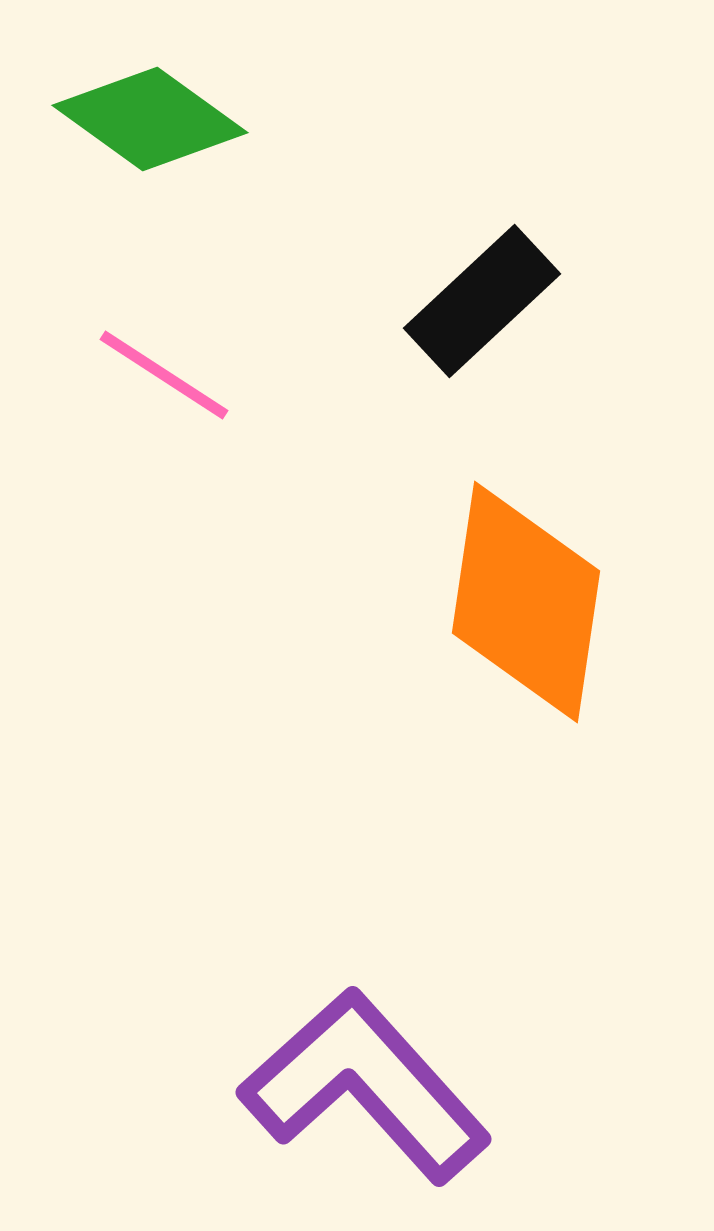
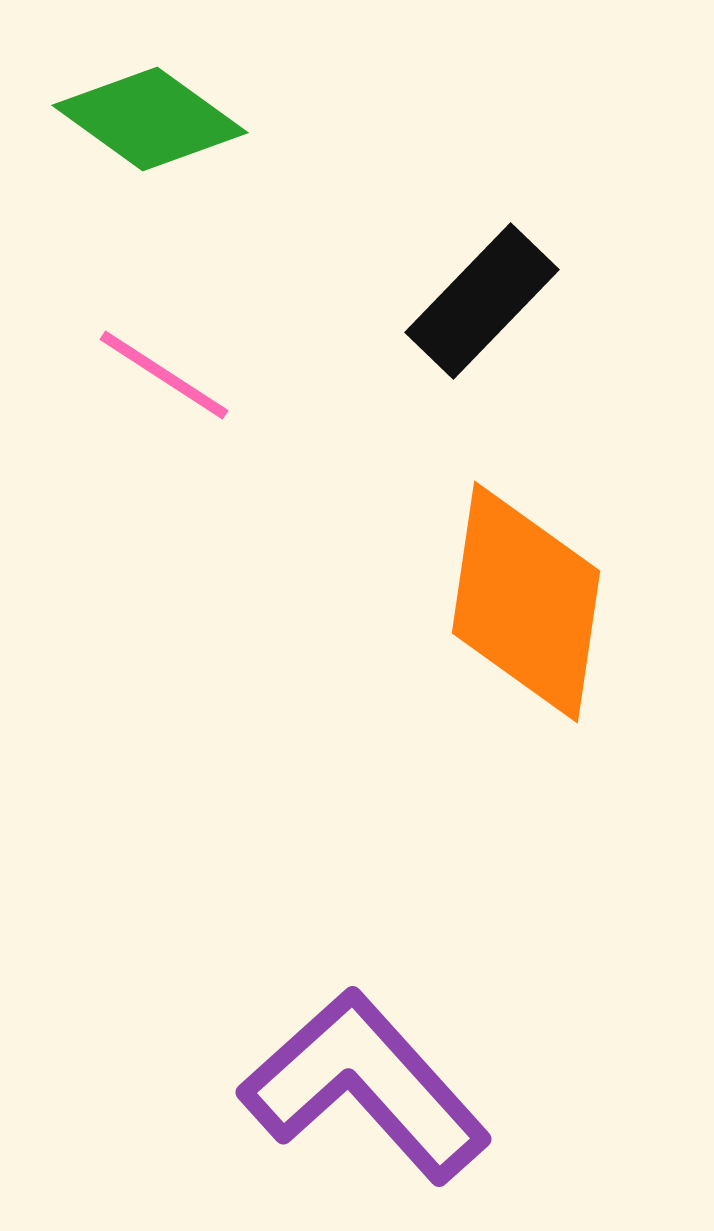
black rectangle: rotated 3 degrees counterclockwise
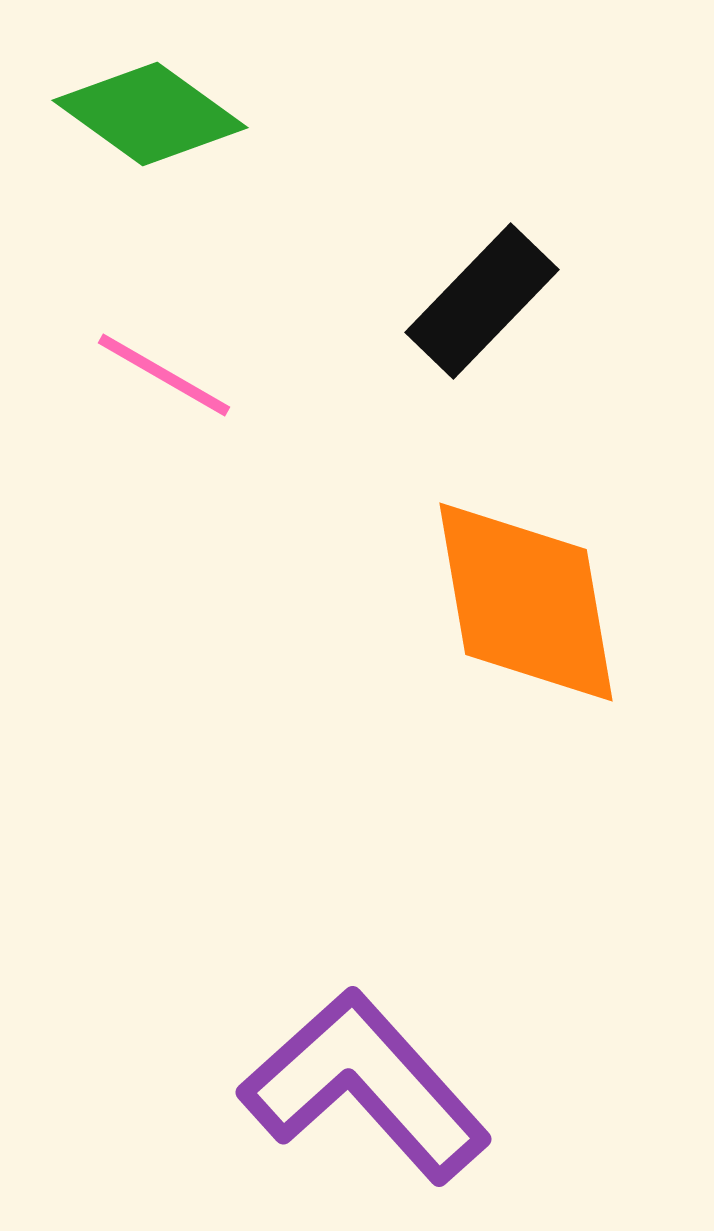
green diamond: moved 5 px up
pink line: rotated 3 degrees counterclockwise
orange diamond: rotated 18 degrees counterclockwise
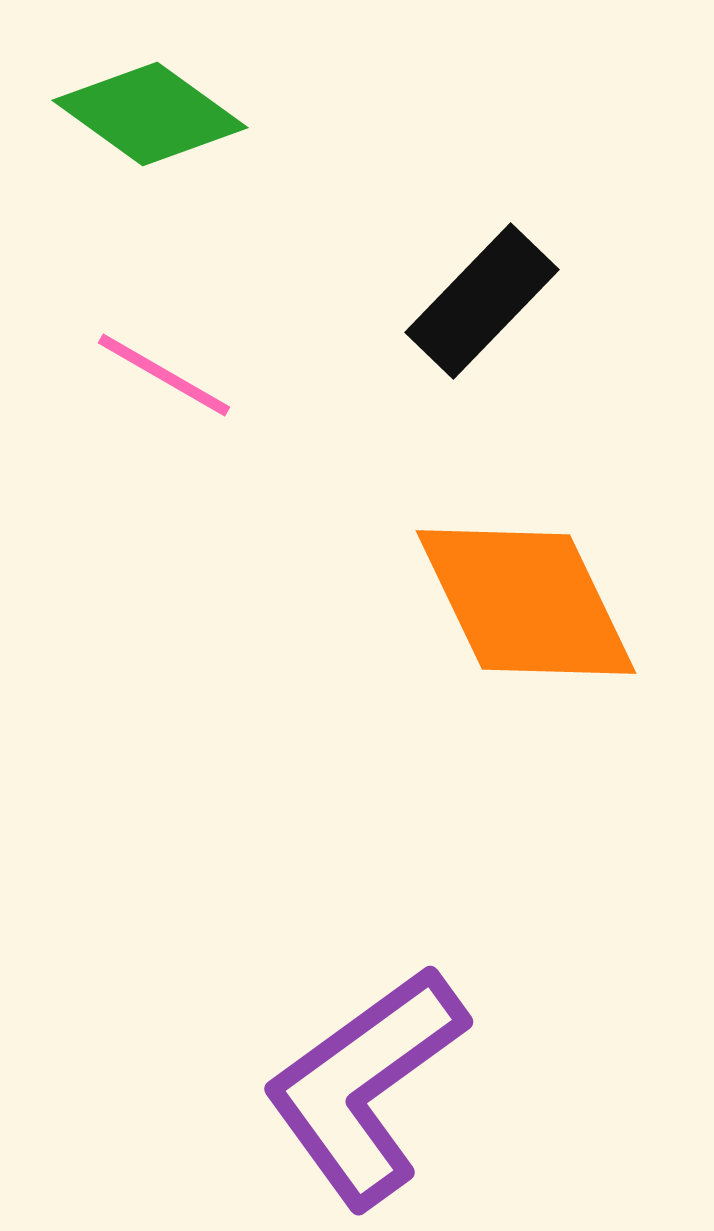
orange diamond: rotated 16 degrees counterclockwise
purple L-shape: rotated 84 degrees counterclockwise
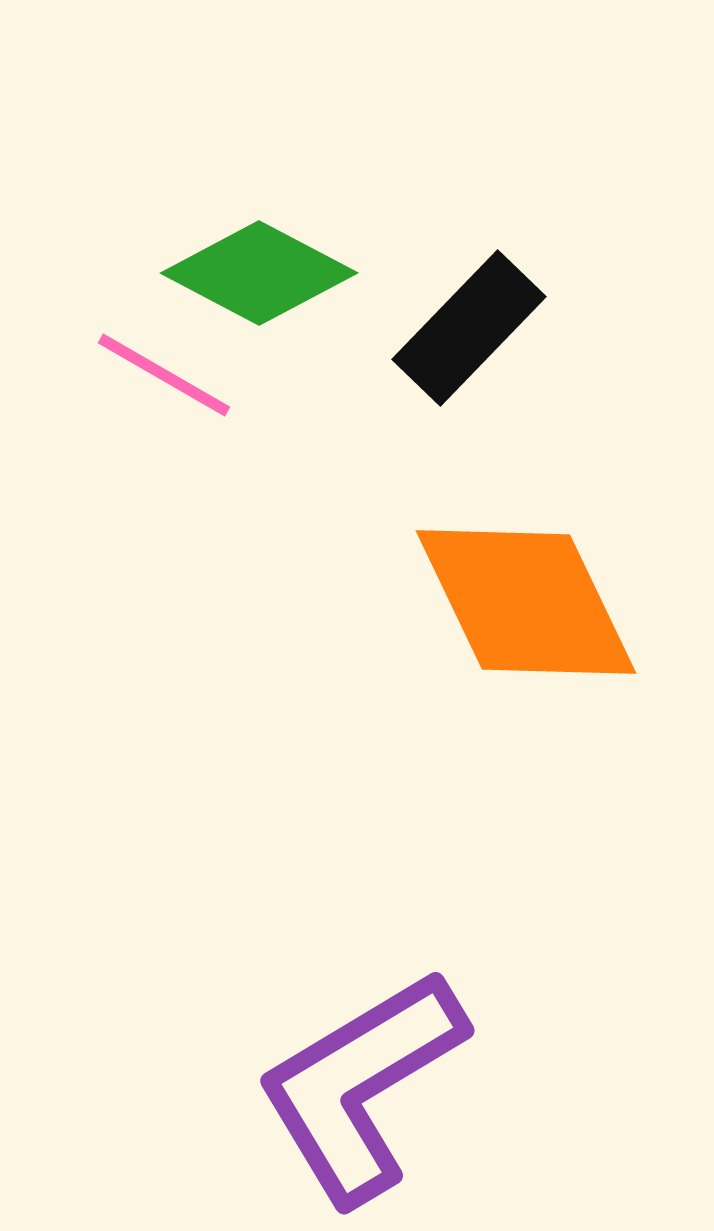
green diamond: moved 109 px right, 159 px down; rotated 8 degrees counterclockwise
black rectangle: moved 13 px left, 27 px down
purple L-shape: moved 4 px left; rotated 5 degrees clockwise
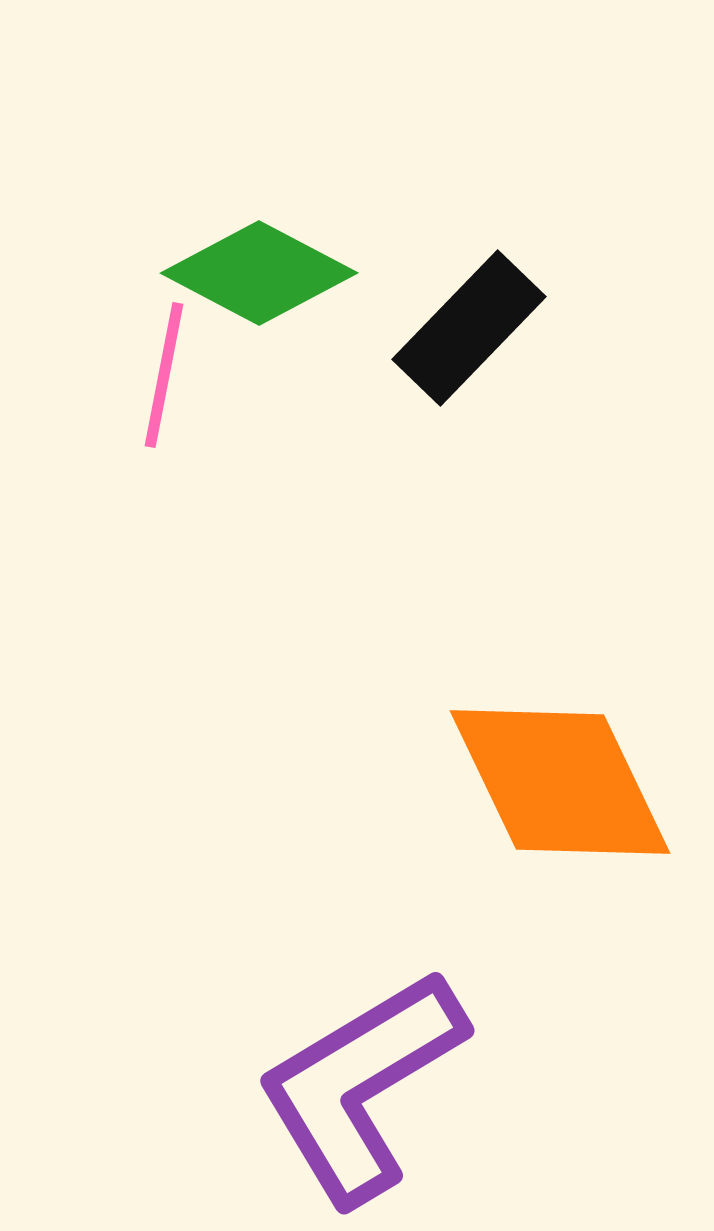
pink line: rotated 71 degrees clockwise
orange diamond: moved 34 px right, 180 px down
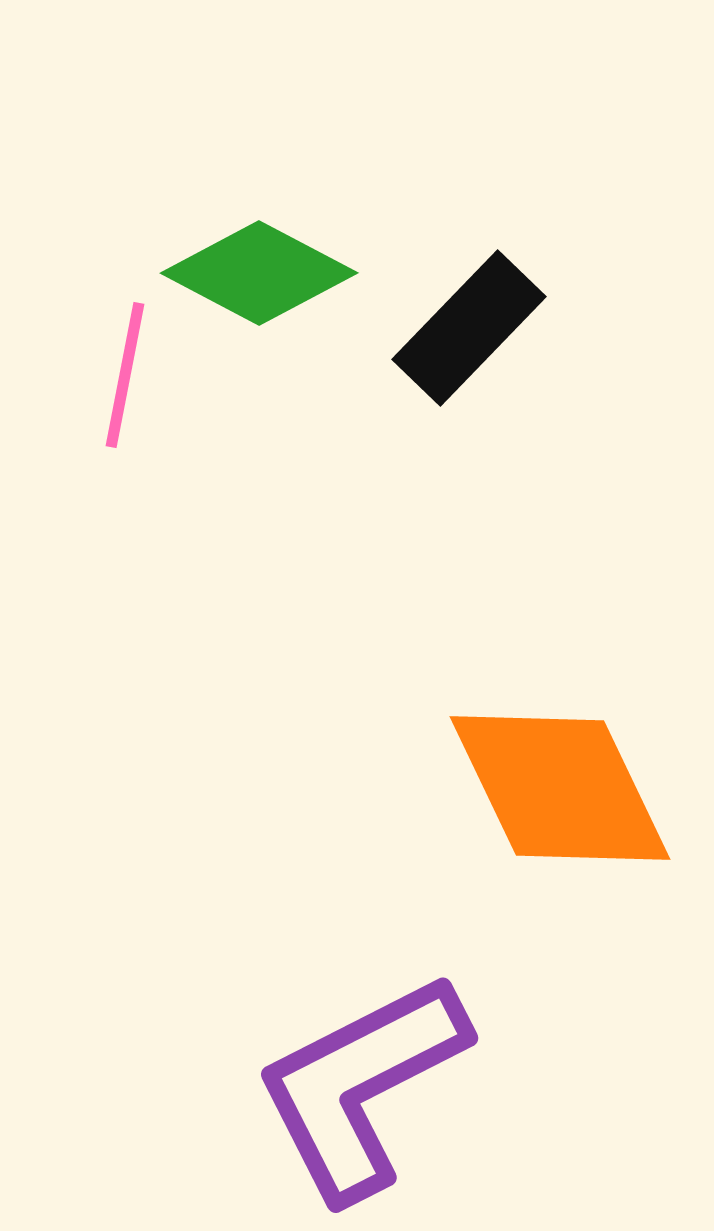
pink line: moved 39 px left
orange diamond: moved 6 px down
purple L-shape: rotated 4 degrees clockwise
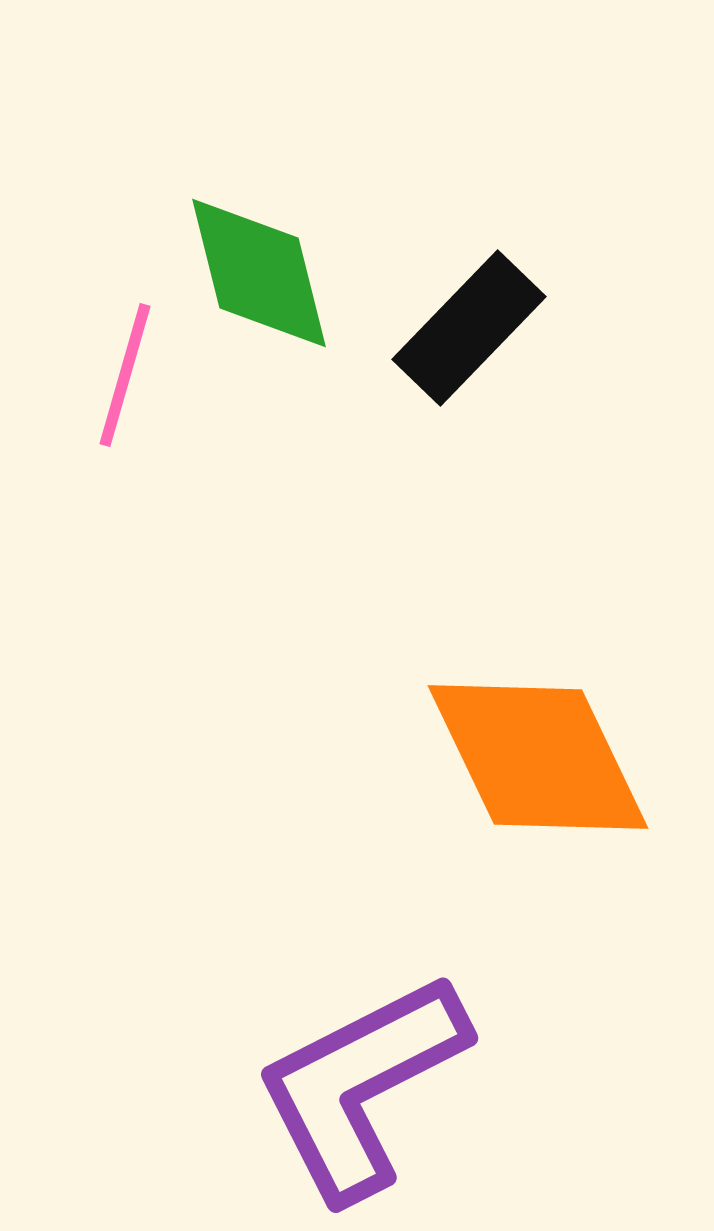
green diamond: rotated 48 degrees clockwise
pink line: rotated 5 degrees clockwise
orange diamond: moved 22 px left, 31 px up
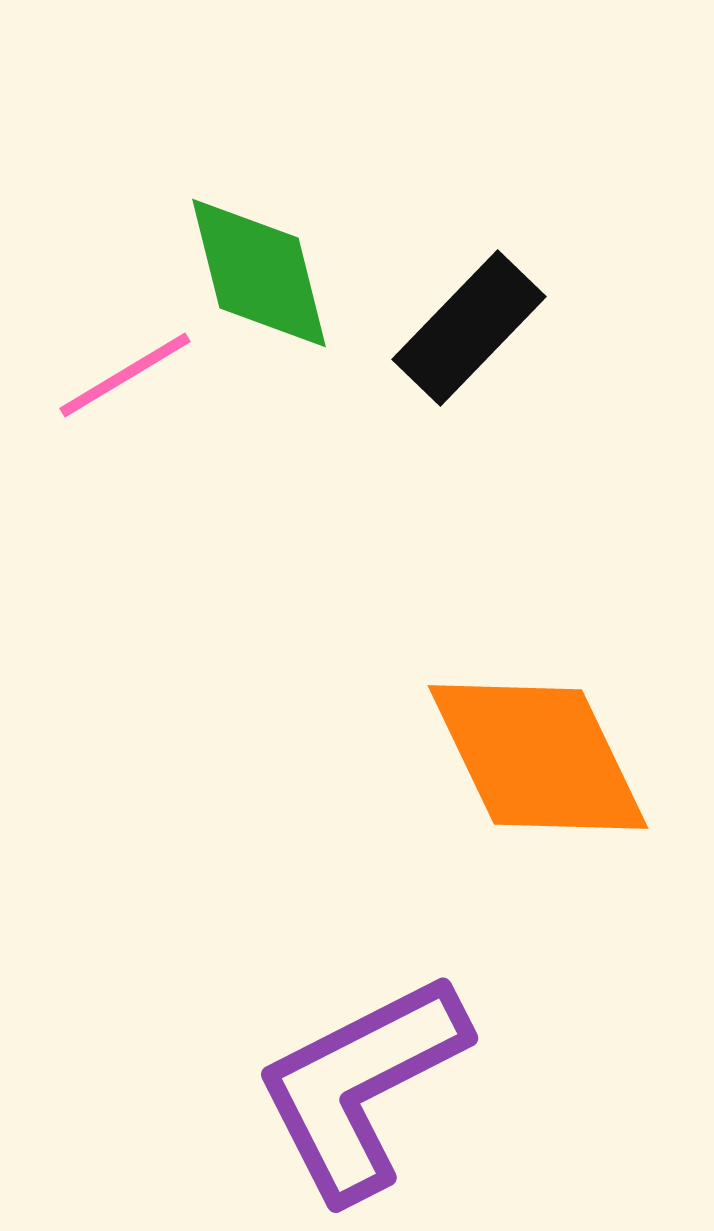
pink line: rotated 43 degrees clockwise
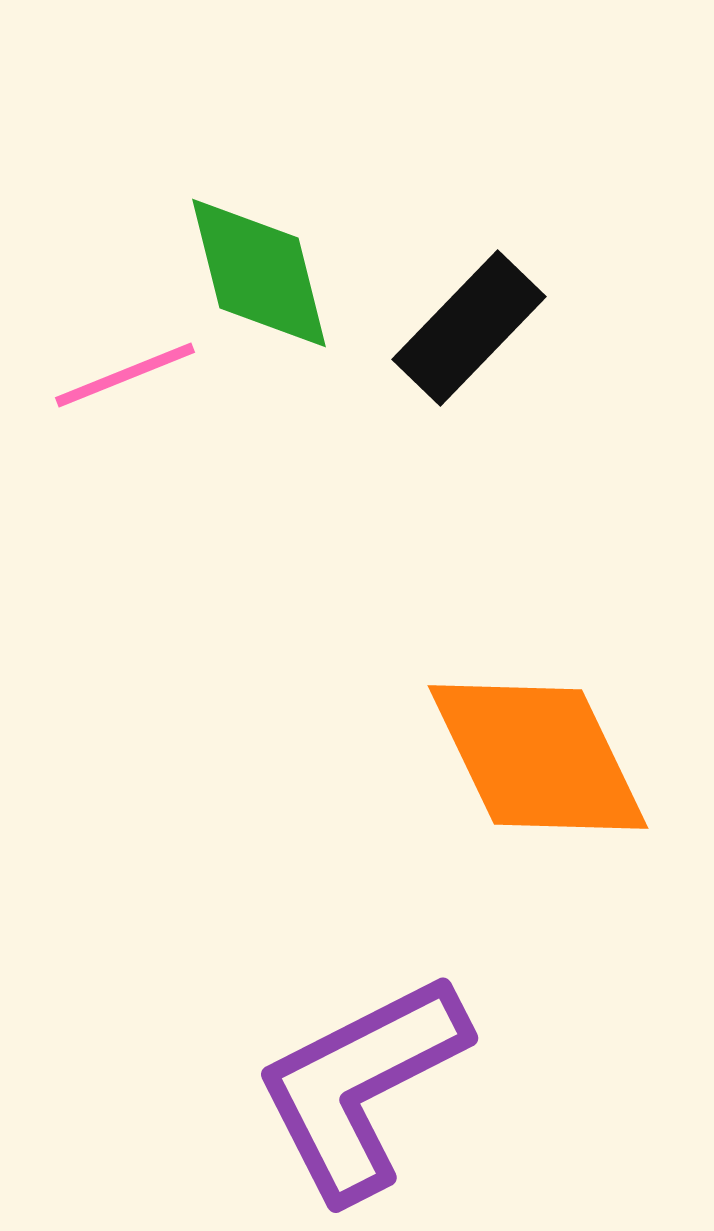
pink line: rotated 9 degrees clockwise
